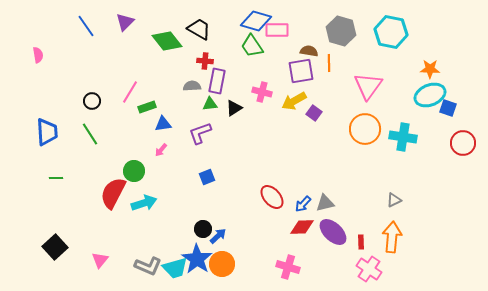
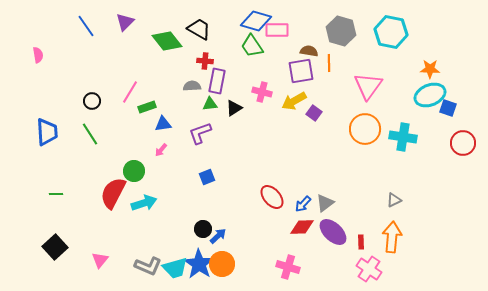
green line at (56, 178): moved 16 px down
gray triangle at (325, 203): rotated 24 degrees counterclockwise
blue star at (197, 259): moved 2 px right, 5 px down
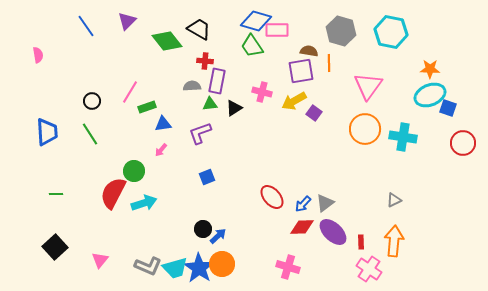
purple triangle at (125, 22): moved 2 px right, 1 px up
orange arrow at (392, 237): moved 2 px right, 4 px down
blue star at (199, 264): moved 4 px down
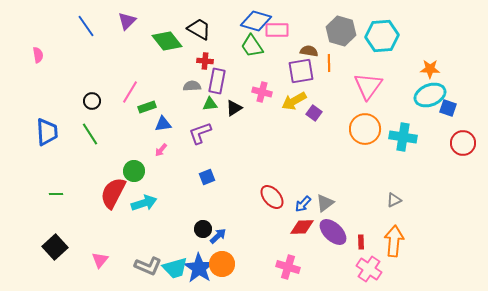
cyan hexagon at (391, 32): moved 9 px left, 4 px down; rotated 16 degrees counterclockwise
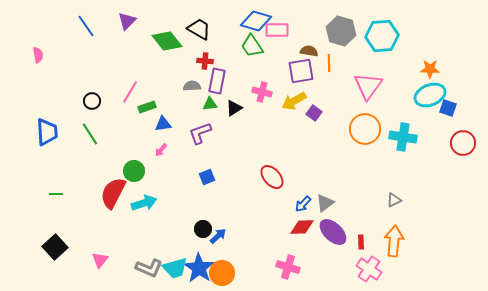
red ellipse at (272, 197): moved 20 px up
orange circle at (222, 264): moved 9 px down
gray L-shape at (148, 266): moved 1 px right, 2 px down
